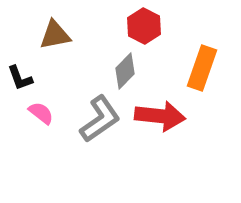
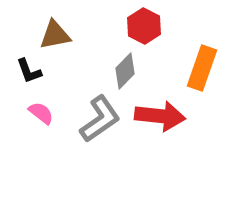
black L-shape: moved 9 px right, 7 px up
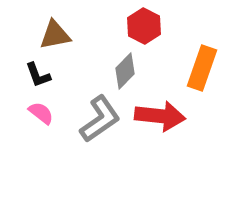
black L-shape: moved 9 px right, 4 px down
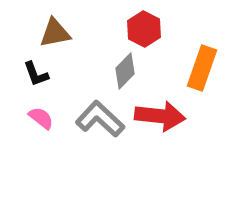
red hexagon: moved 3 px down
brown triangle: moved 2 px up
black L-shape: moved 2 px left, 1 px up
pink semicircle: moved 5 px down
gray L-shape: rotated 102 degrees counterclockwise
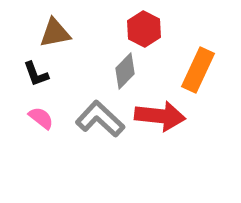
orange rectangle: moved 4 px left, 2 px down; rotated 6 degrees clockwise
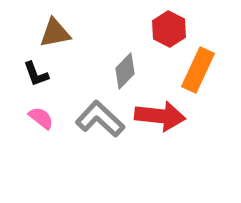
red hexagon: moved 25 px right
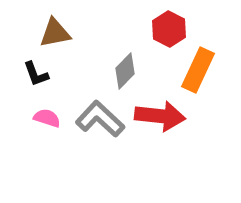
pink semicircle: moved 6 px right; rotated 20 degrees counterclockwise
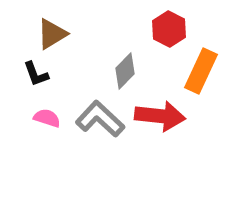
brown triangle: moved 3 px left, 1 px down; rotated 20 degrees counterclockwise
orange rectangle: moved 3 px right, 1 px down
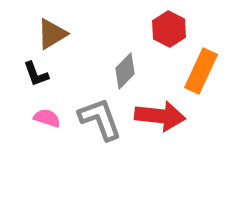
gray L-shape: rotated 27 degrees clockwise
